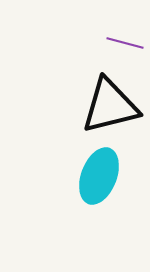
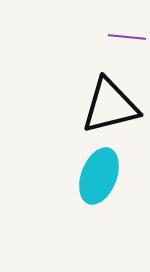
purple line: moved 2 px right, 6 px up; rotated 9 degrees counterclockwise
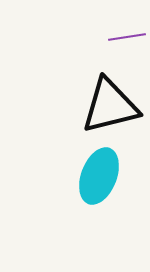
purple line: rotated 15 degrees counterclockwise
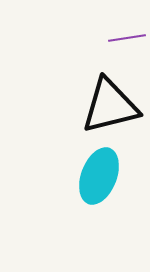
purple line: moved 1 px down
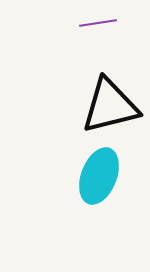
purple line: moved 29 px left, 15 px up
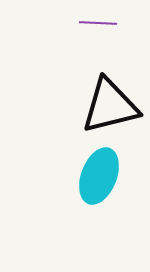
purple line: rotated 12 degrees clockwise
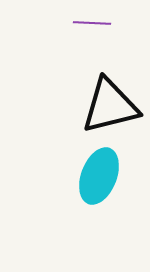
purple line: moved 6 px left
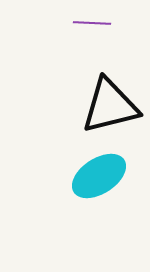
cyan ellipse: rotated 36 degrees clockwise
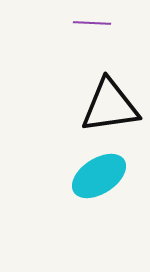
black triangle: rotated 6 degrees clockwise
